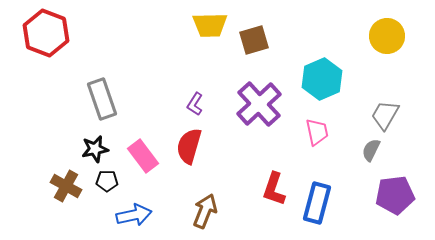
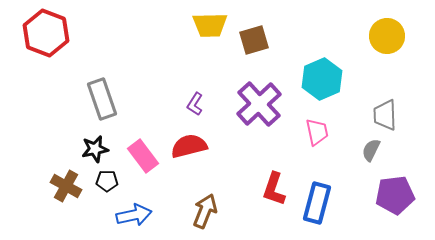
gray trapezoid: rotated 32 degrees counterclockwise
red semicircle: rotated 60 degrees clockwise
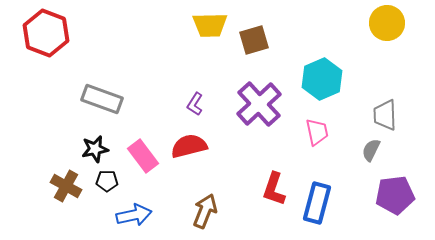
yellow circle: moved 13 px up
gray rectangle: rotated 51 degrees counterclockwise
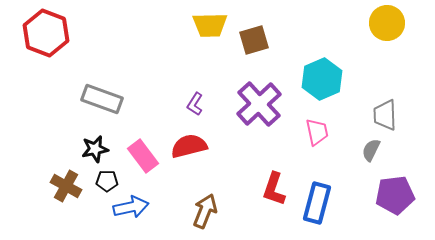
blue arrow: moved 3 px left, 8 px up
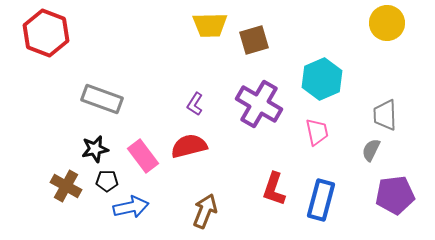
purple cross: rotated 18 degrees counterclockwise
blue rectangle: moved 4 px right, 3 px up
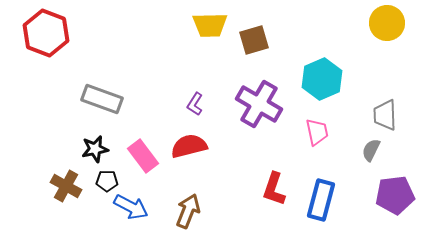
blue arrow: rotated 40 degrees clockwise
brown arrow: moved 17 px left
